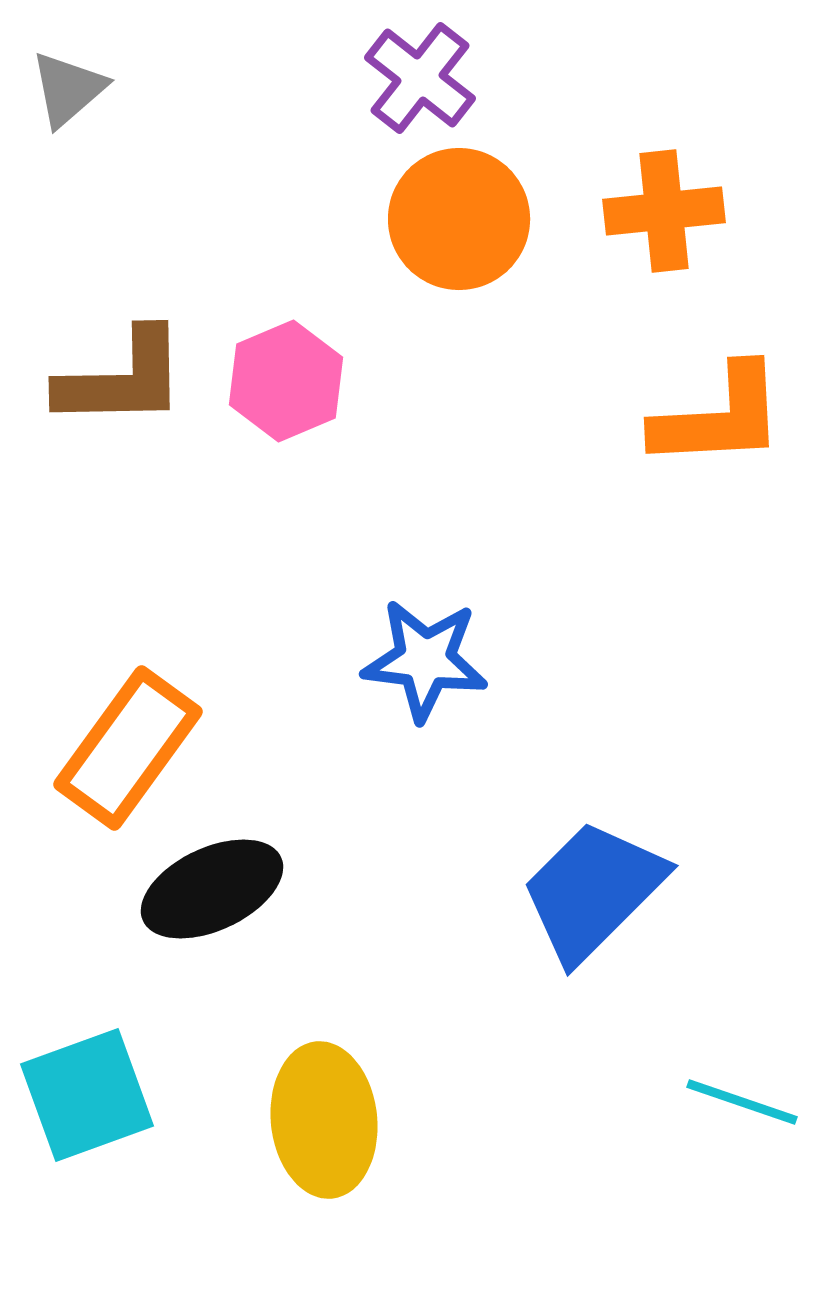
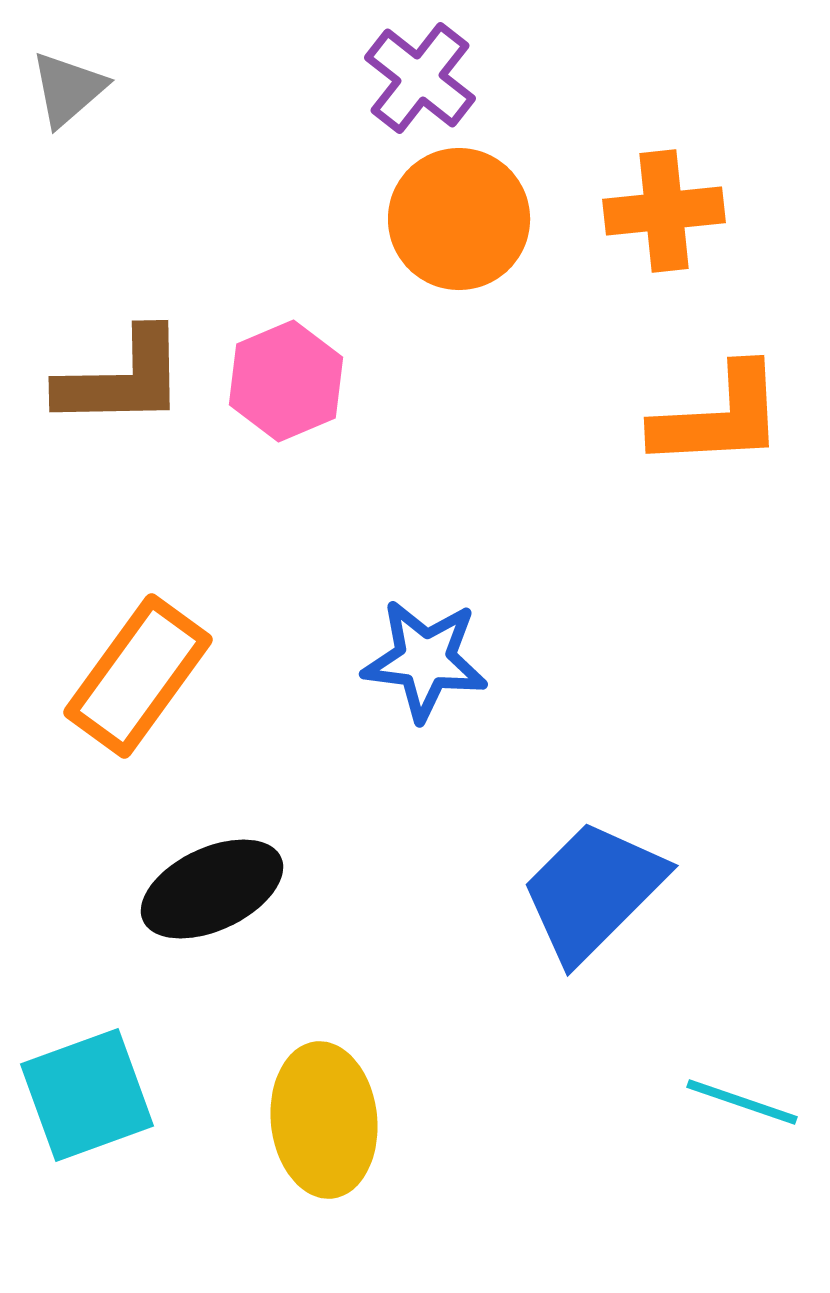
orange rectangle: moved 10 px right, 72 px up
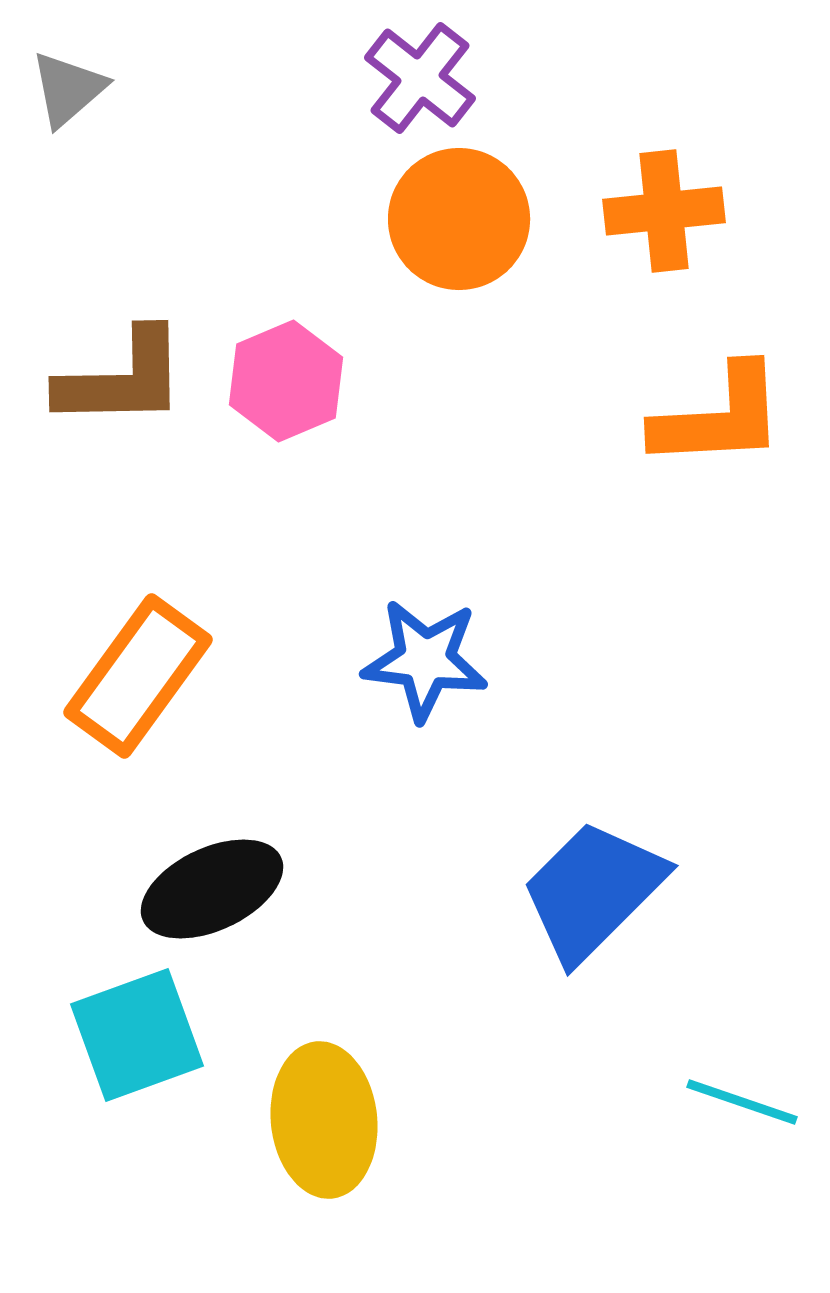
cyan square: moved 50 px right, 60 px up
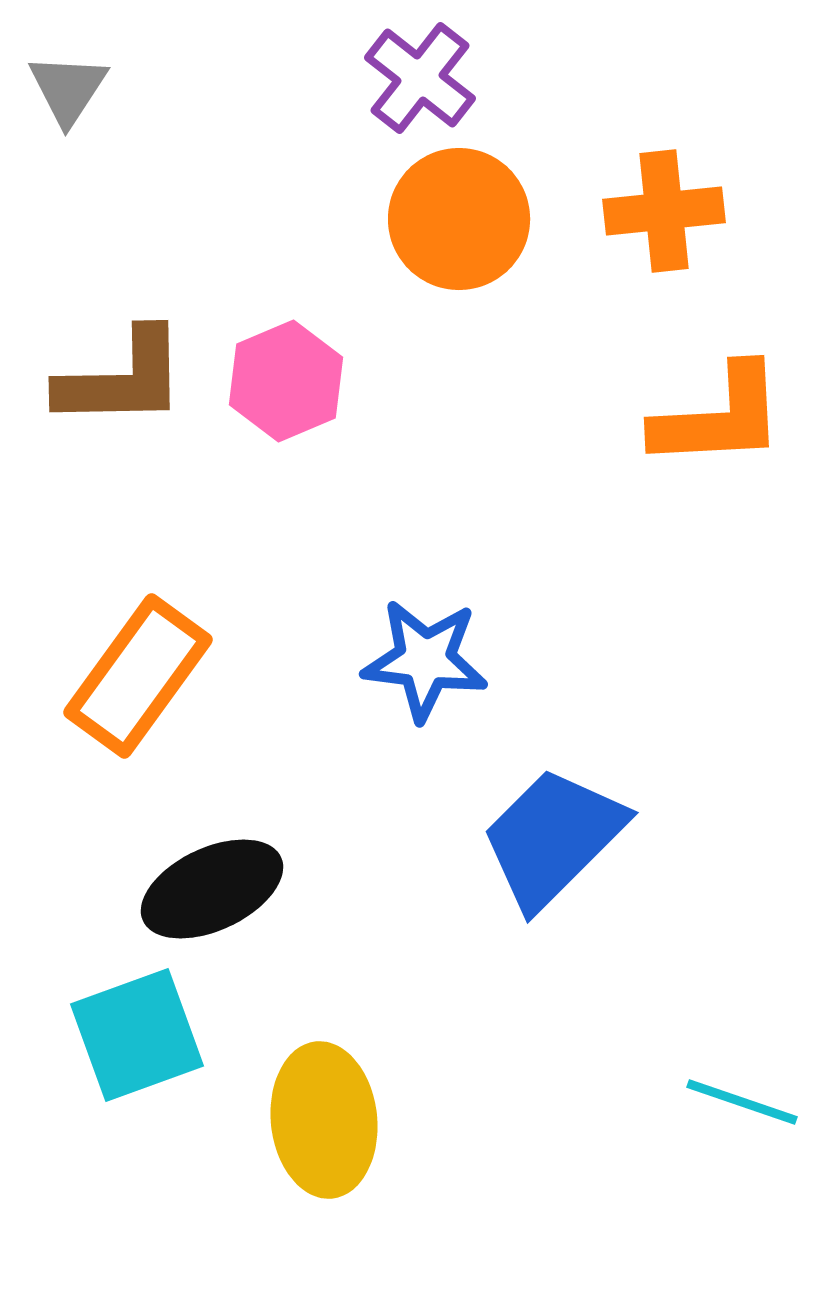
gray triangle: rotated 16 degrees counterclockwise
blue trapezoid: moved 40 px left, 53 px up
